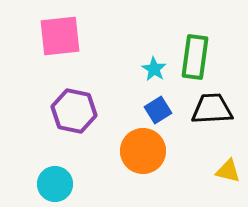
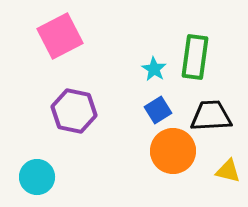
pink square: rotated 21 degrees counterclockwise
black trapezoid: moved 1 px left, 7 px down
orange circle: moved 30 px right
cyan circle: moved 18 px left, 7 px up
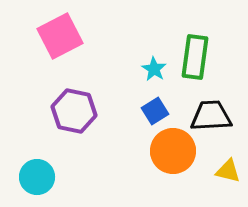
blue square: moved 3 px left, 1 px down
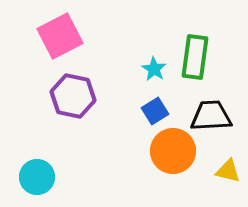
purple hexagon: moved 1 px left, 15 px up
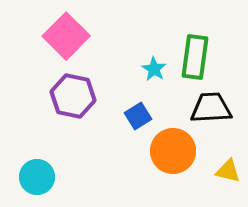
pink square: moved 6 px right; rotated 18 degrees counterclockwise
blue square: moved 17 px left, 5 px down
black trapezoid: moved 8 px up
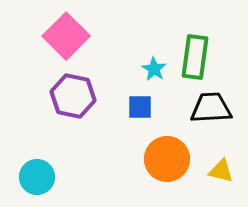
blue square: moved 2 px right, 9 px up; rotated 32 degrees clockwise
orange circle: moved 6 px left, 8 px down
yellow triangle: moved 7 px left
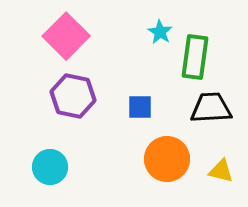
cyan star: moved 6 px right, 37 px up
cyan circle: moved 13 px right, 10 px up
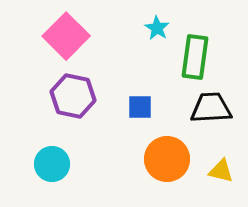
cyan star: moved 3 px left, 4 px up
cyan circle: moved 2 px right, 3 px up
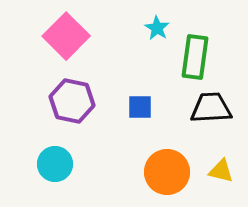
purple hexagon: moved 1 px left, 5 px down
orange circle: moved 13 px down
cyan circle: moved 3 px right
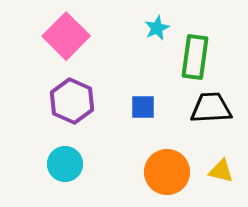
cyan star: rotated 15 degrees clockwise
purple hexagon: rotated 12 degrees clockwise
blue square: moved 3 px right
cyan circle: moved 10 px right
